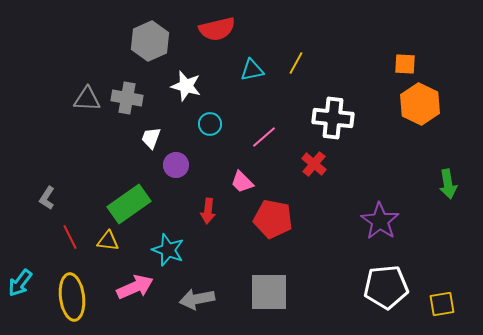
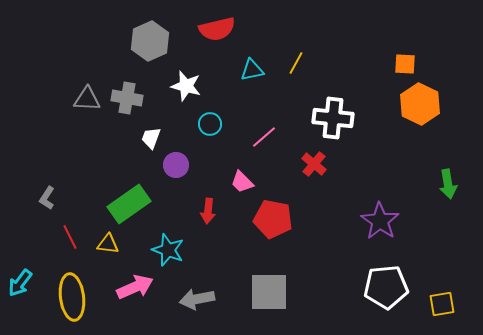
yellow triangle: moved 3 px down
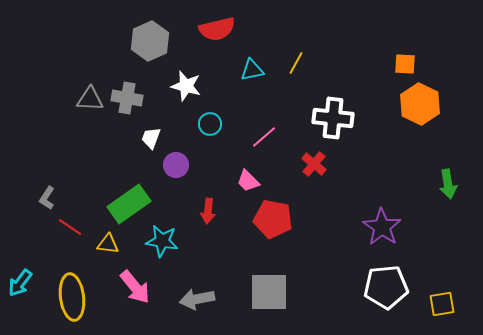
gray triangle: moved 3 px right
pink trapezoid: moved 6 px right, 1 px up
purple star: moved 2 px right, 6 px down
red line: moved 10 px up; rotated 30 degrees counterclockwise
cyan star: moved 6 px left, 9 px up; rotated 12 degrees counterclockwise
pink arrow: rotated 75 degrees clockwise
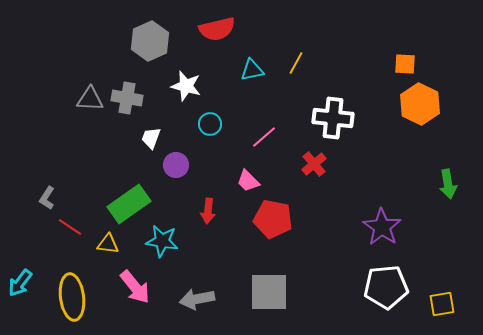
red cross: rotated 10 degrees clockwise
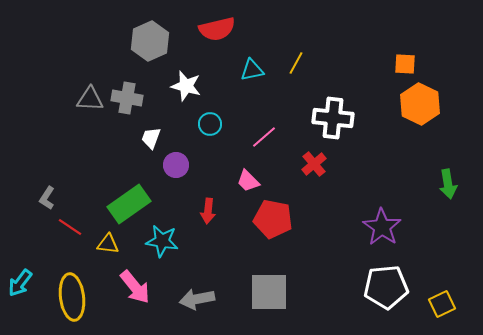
yellow square: rotated 16 degrees counterclockwise
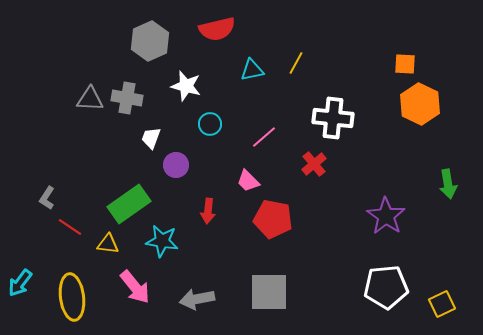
purple star: moved 4 px right, 11 px up
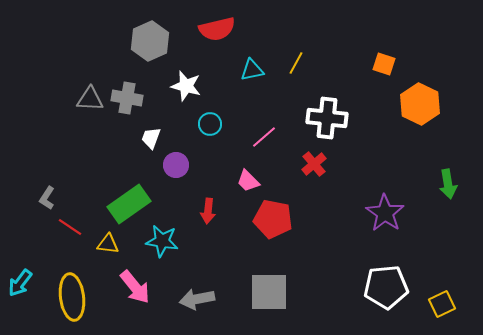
orange square: moved 21 px left; rotated 15 degrees clockwise
white cross: moved 6 px left
purple star: moved 1 px left, 3 px up
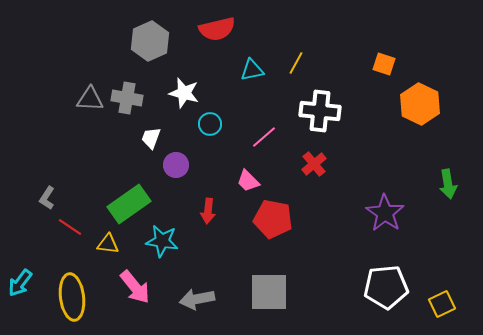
white star: moved 2 px left, 7 px down
white cross: moved 7 px left, 7 px up
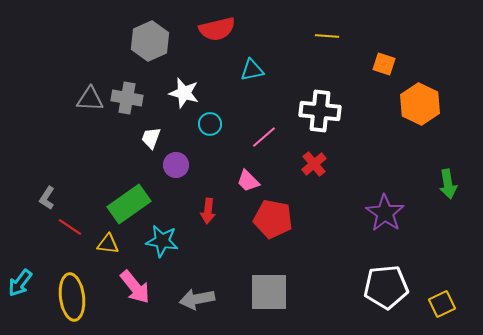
yellow line: moved 31 px right, 27 px up; rotated 65 degrees clockwise
